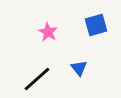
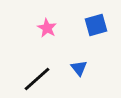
pink star: moved 1 px left, 4 px up
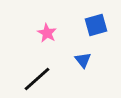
pink star: moved 5 px down
blue triangle: moved 4 px right, 8 px up
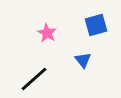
black line: moved 3 px left
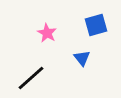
blue triangle: moved 1 px left, 2 px up
black line: moved 3 px left, 1 px up
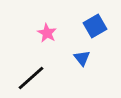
blue square: moved 1 px left, 1 px down; rotated 15 degrees counterclockwise
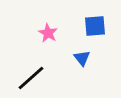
blue square: rotated 25 degrees clockwise
pink star: moved 1 px right
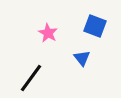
blue square: rotated 25 degrees clockwise
black line: rotated 12 degrees counterclockwise
